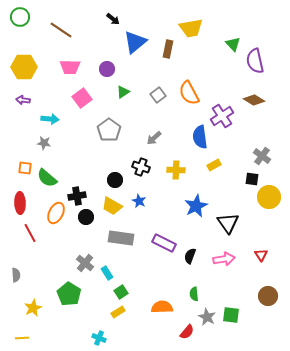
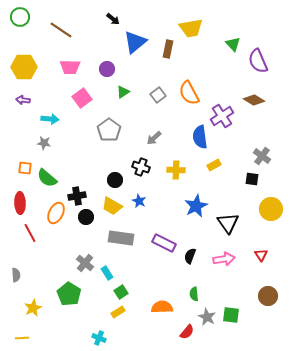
purple semicircle at (255, 61): moved 3 px right; rotated 10 degrees counterclockwise
yellow circle at (269, 197): moved 2 px right, 12 px down
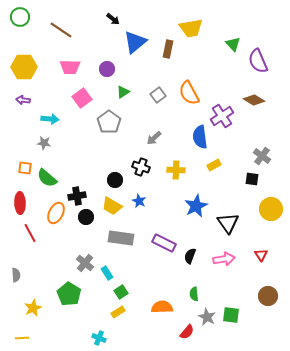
gray pentagon at (109, 130): moved 8 px up
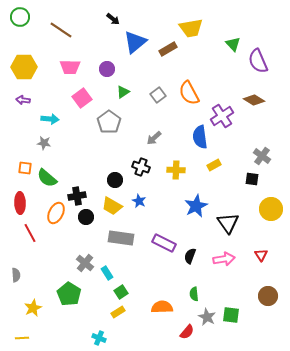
brown rectangle at (168, 49): rotated 48 degrees clockwise
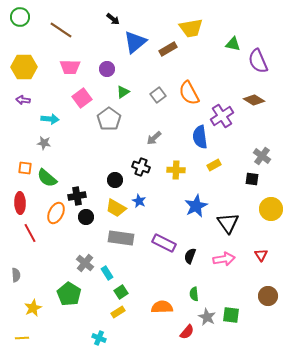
green triangle at (233, 44): rotated 35 degrees counterclockwise
gray pentagon at (109, 122): moved 3 px up
yellow trapezoid at (112, 206): moved 4 px right, 2 px down
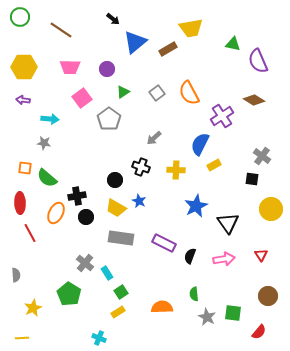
gray square at (158, 95): moved 1 px left, 2 px up
blue semicircle at (200, 137): moved 7 px down; rotated 35 degrees clockwise
green square at (231, 315): moved 2 px right, 2 px up
red semicircle at (187, 332): moved 72 px right
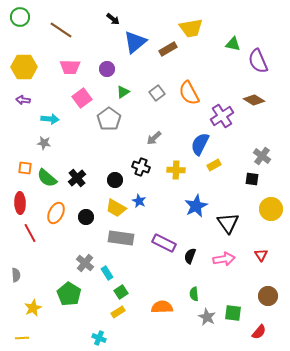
black cross at (77, 196): moved 18 px up; rotated 30 degrees counterclockwise
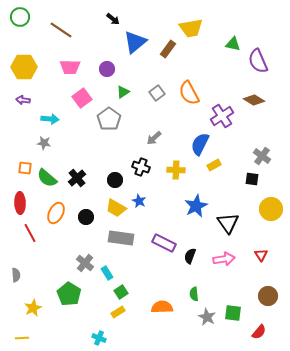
brown rectangle at (168, 49): rotated 24 degrees counterclockwise
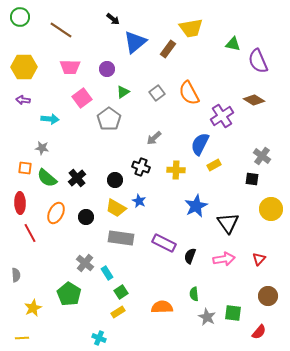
gray star at (44, 143): moved 2 px left, 5 px down
red triangle at (261, 255): moved 2 px left, 4 px down; rotated 16 degrees clockwise
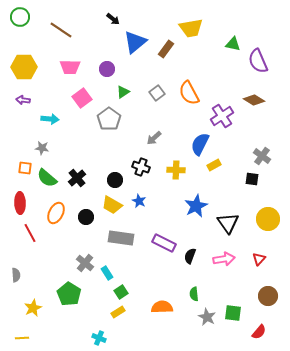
brown rectangle at (168, 49): moved 2 px left
yellow trapezoid at (116, 208): moved 4 px left, 3 px up
yellow circle at (271, 209): moved 3 px left, 10 px down
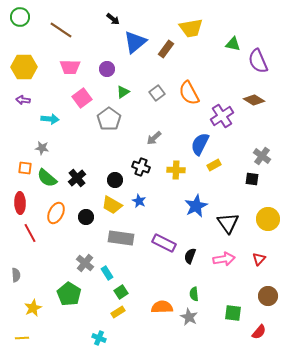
gray star at (207, 317): moved 18 px left
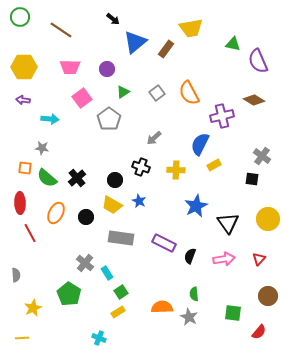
purple cross at (222, 116): rotated 20 degrees clockwise
